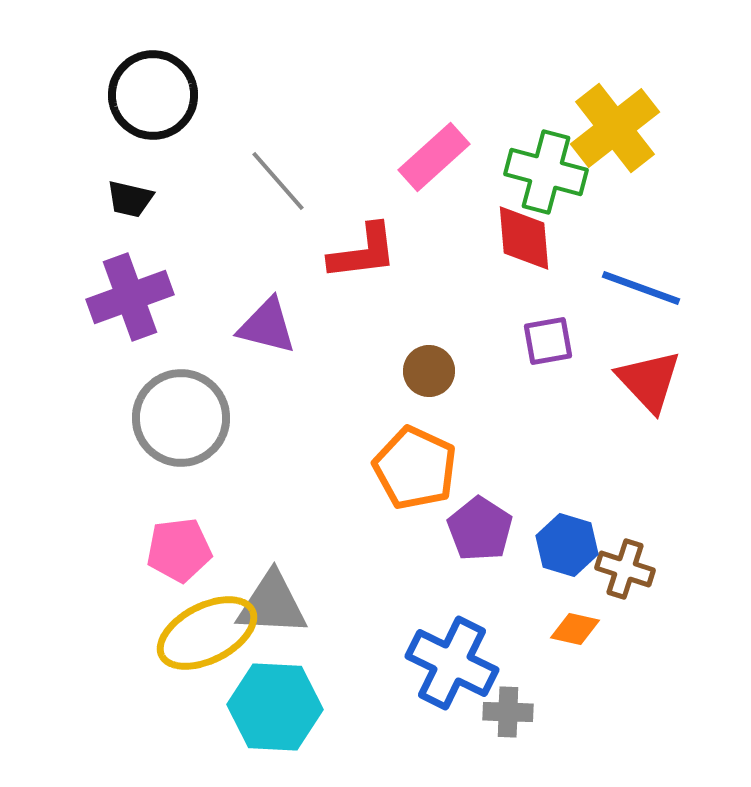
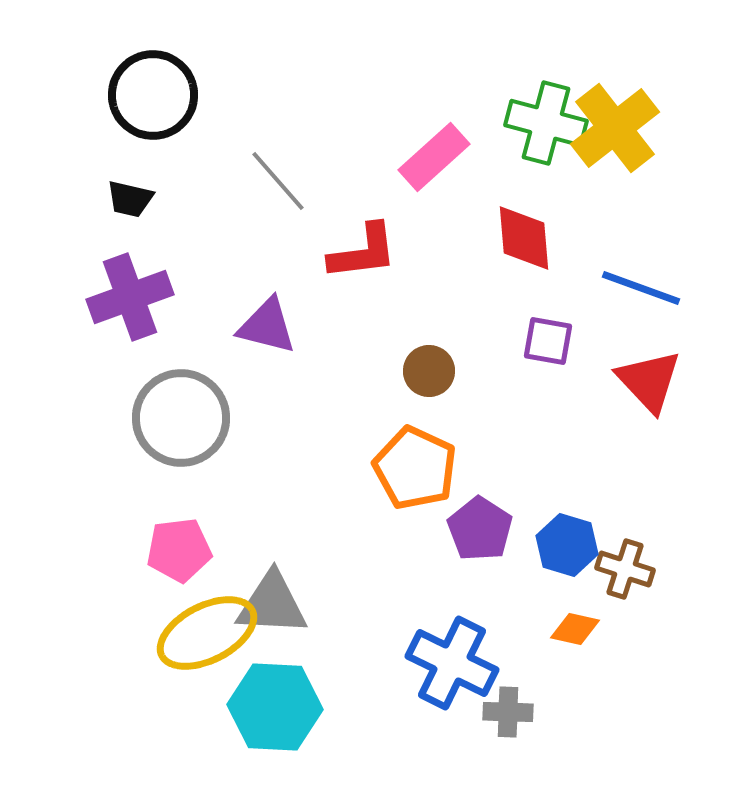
green cross: moved 49 px up
purple square: rotated 20 degrees clockwise
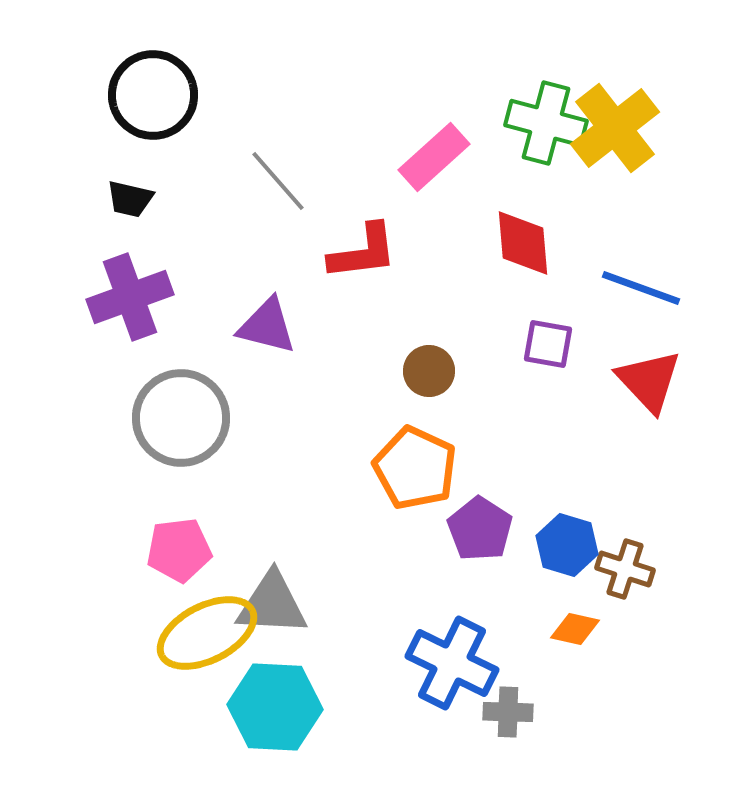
red diamond: moved 1 px left, 5 px down
purple square: moved 3 px down
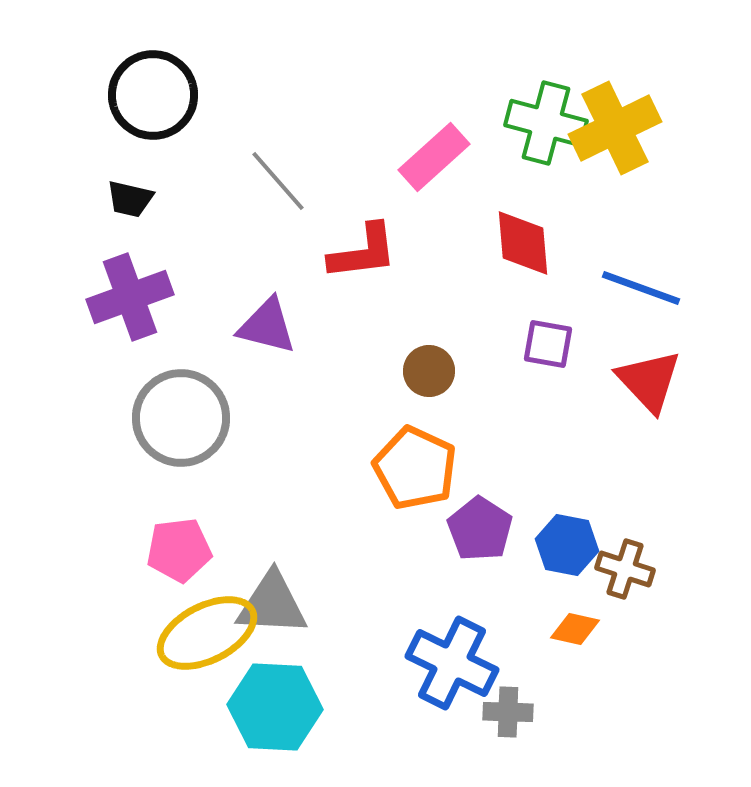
yellow cross: rotated 12 degrees clockwise
blue hexagon: rotated 6 degrees counterclockwise
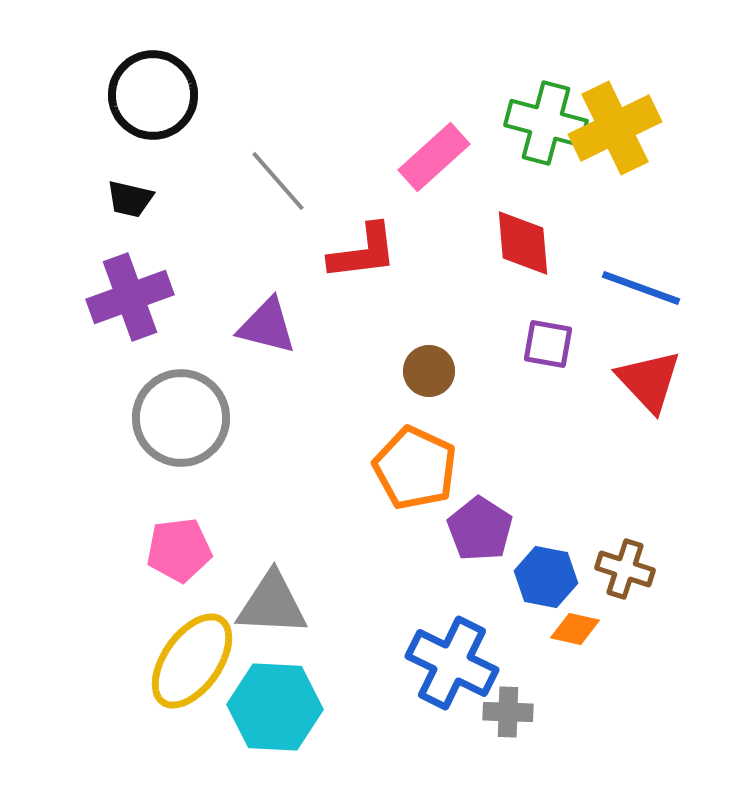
blue hexagon: moved 21 px left, 32 px down
yellow ellipse: moved 15 px left, 28 px down; rotated 28 degrees counterclockwise
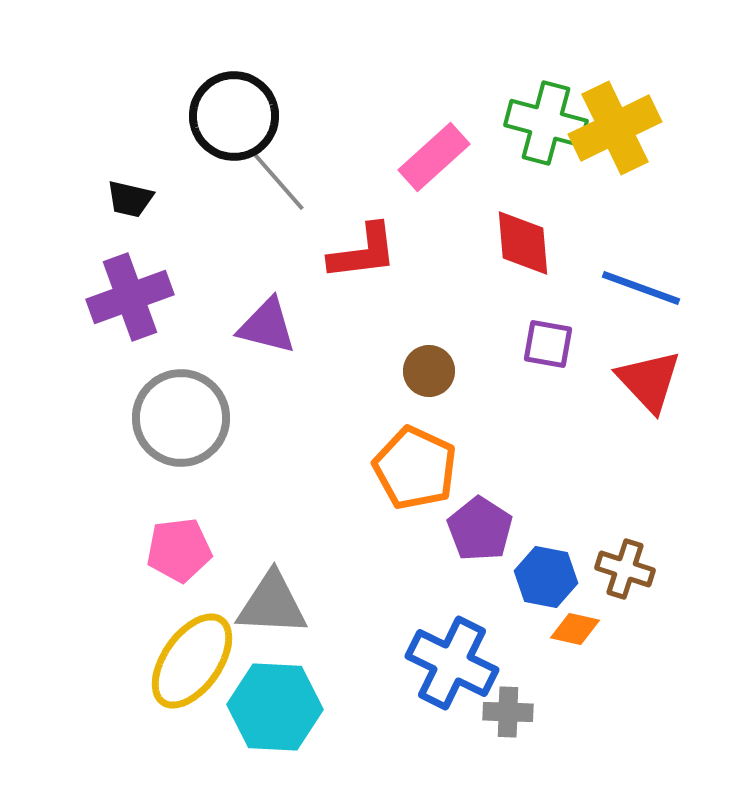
black circle: moved 81 px right, 21 px down
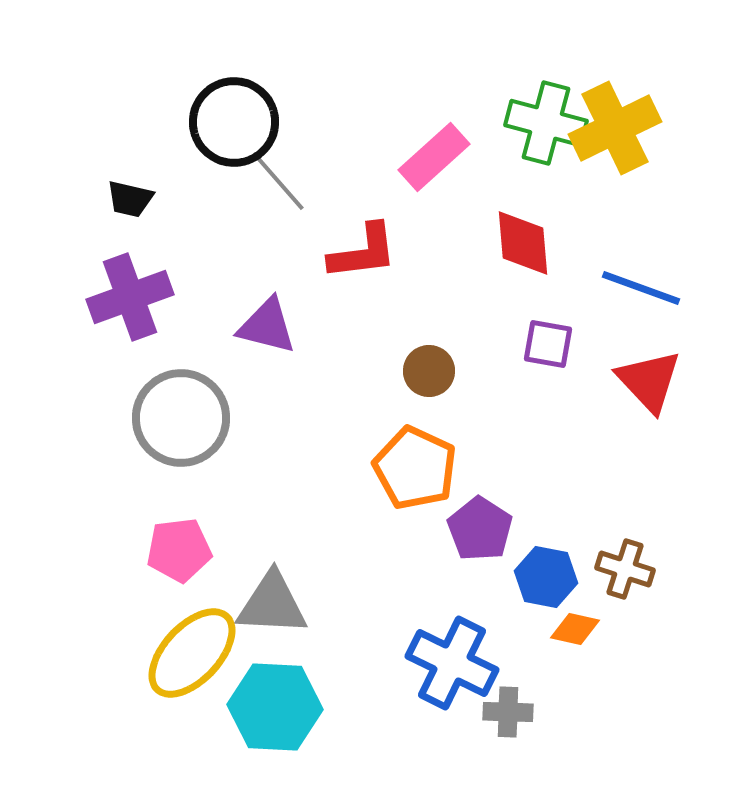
black circle: moved 6 px down
yellow ellipse: moved 8 px up; rotated 8 degrees clockwise
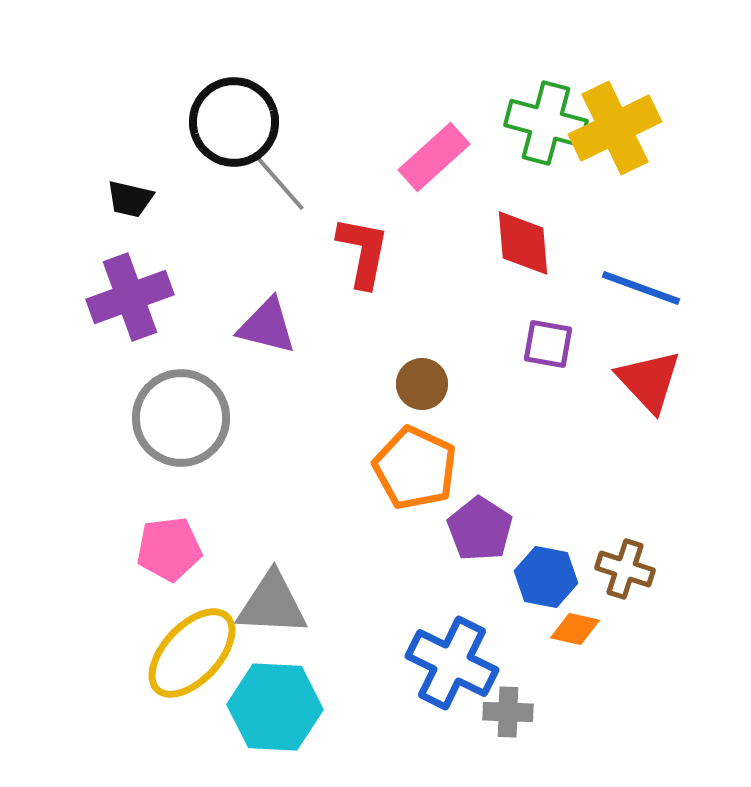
red L-shape: rotated 72 degrees counterclockwise
brown circle: moved 7 px left, 13 px down
pink pentagon: moved 10 px left, 1 px up
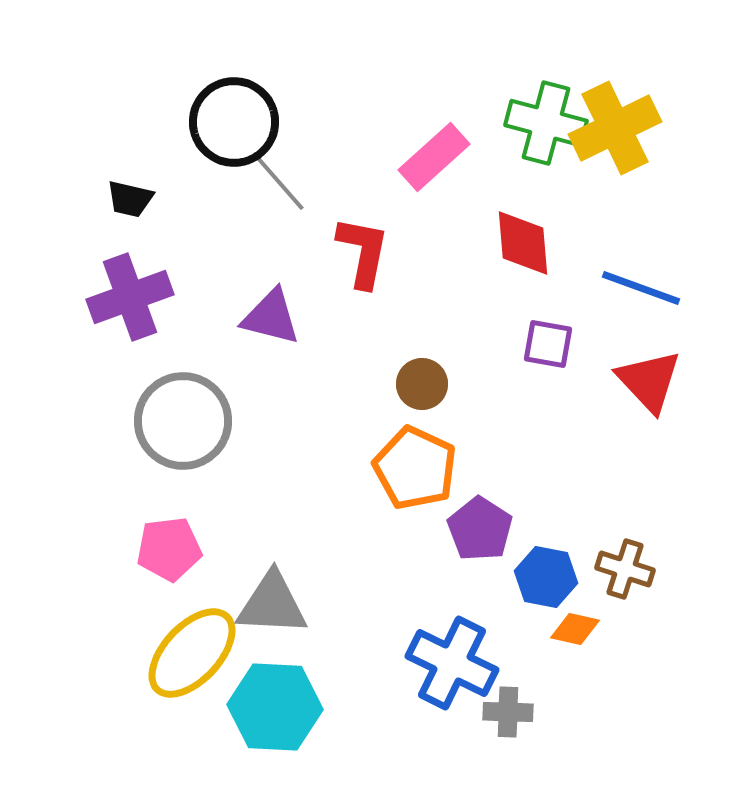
purple triangle: moved 4 px right, 9 px up
gray circle: moved 2 px right, 3 px down
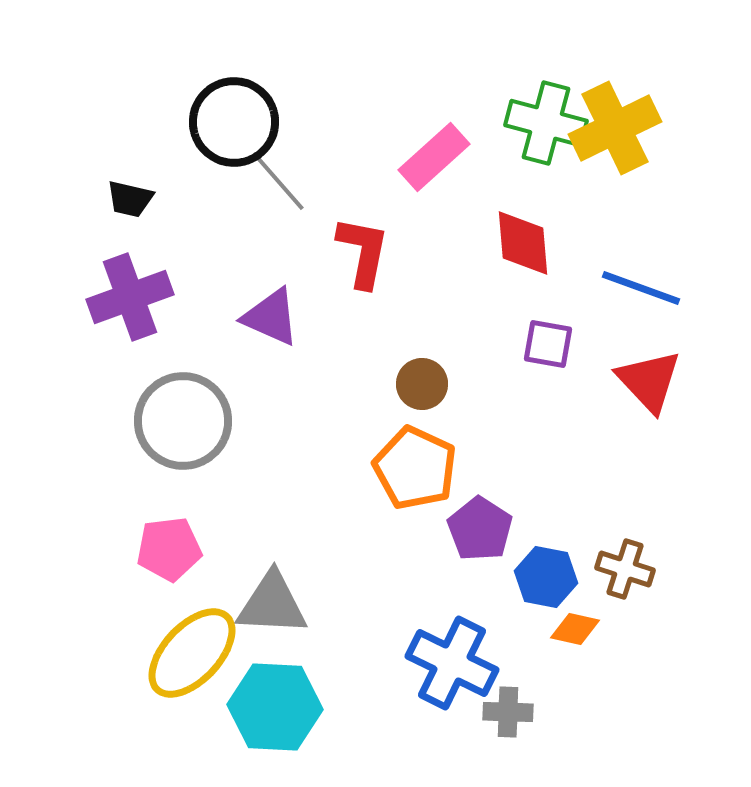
purple triangle: rotated 10 degrees clockwise
